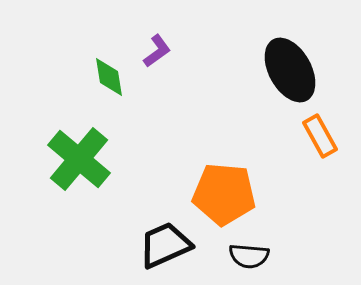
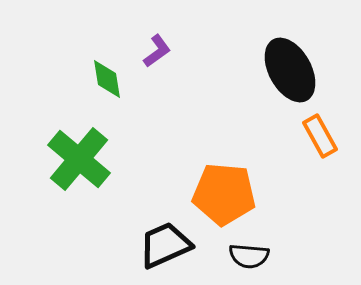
green diamond: moved 2 px left, 2 px down
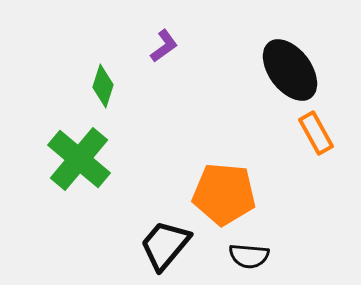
purple L-shape: moved 7 px right, 5 px up
black ellipse: rotated 8 degrees counterclockwise
green diamond: moved 4 px left, 7 px down; rotated 27 degrees clockwise
orange rectangle: moved 4 px left, 3 px up
black trapezoid: rotated 26 degrees counterclockwise
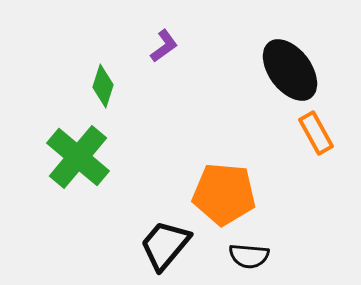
green cross: moved 1 px left, 2 px up
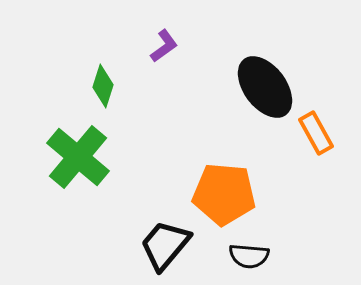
black ellipse: moved 25 px left, 17 px down
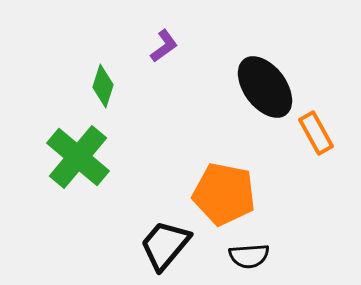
orange pentagon: rotated 6 degrees clockwise
black semicircle: rotated 9 degrees counterclockwise
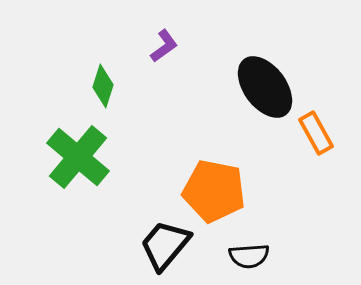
orange pentagon: moved 10 px left, 3 px up
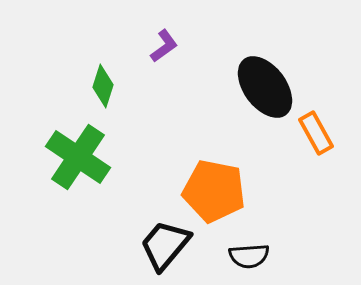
green cross: rotated 6 degrees counterclockwise
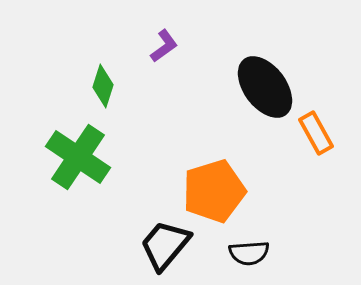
orange pentagon: rotated 28 degrees counterclockwise
black semicircle: moved 3 px up
